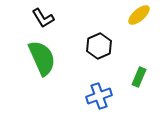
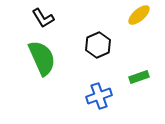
black hexagon: moved 1 px left, 1 px up
green rectangle: rotated 48 degrees clockwise
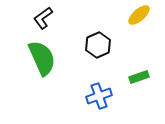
black L-shape: rotated 85 degrees clockwise
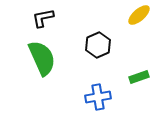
black L-shape: rotated 25 degrees clockwise
blue cross: moved 1 px left, 1 px down; rotated 10 degrees clockwise
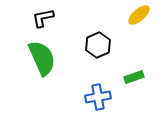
green rectangle: moved 5 px left
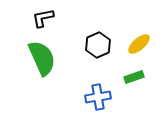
yellow ellipse: moved 29 px down
